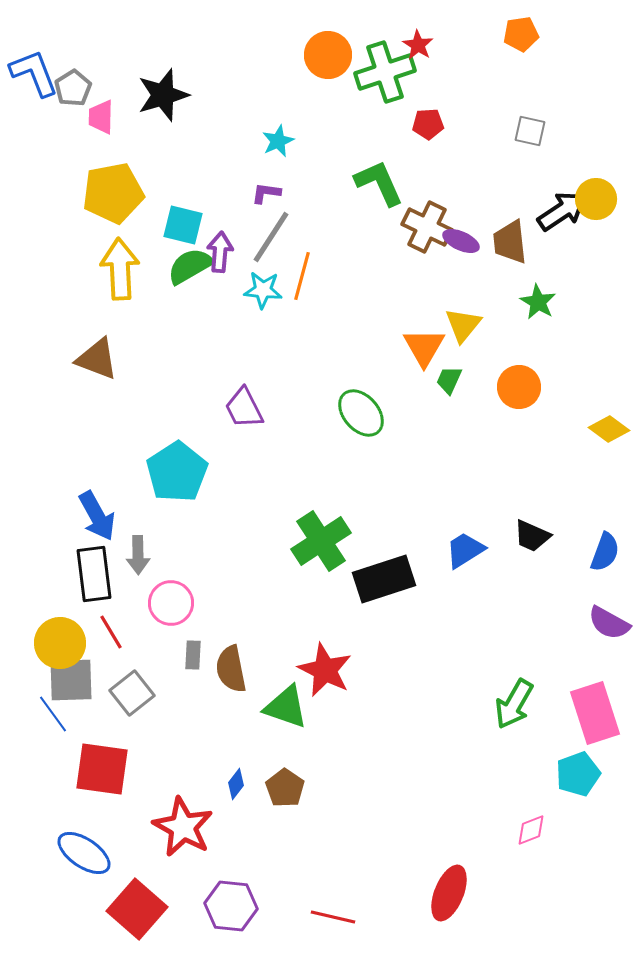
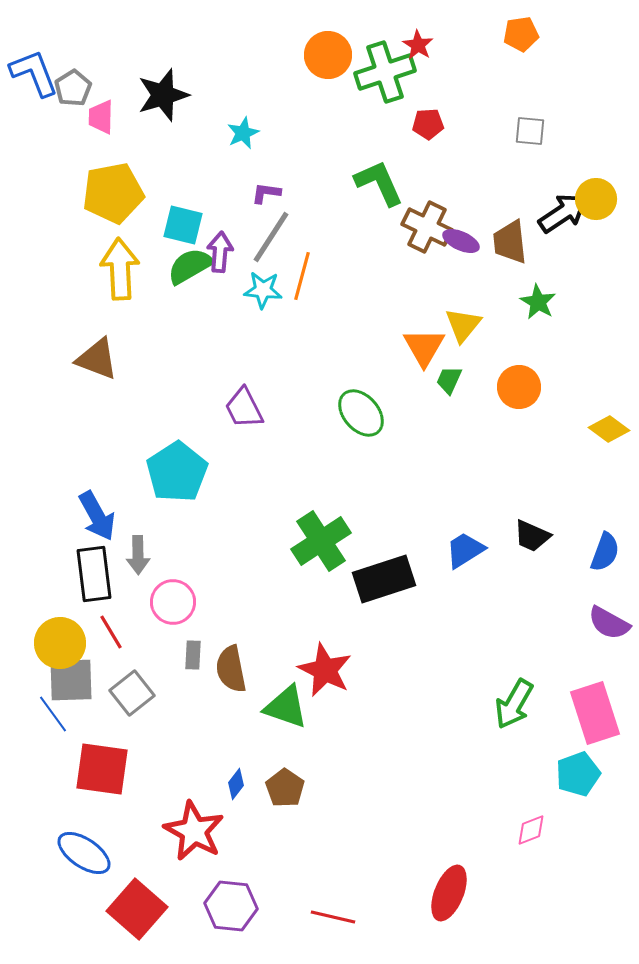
gray square at (530, 131): rotated 8 degrees counterclockwise
cyan star at (278, 141): moved 35 px left, 8 px up
black arrow at (562, 211): moved 1 px right, 2 px down
pink circle at (171, 603): moved 2 px right, 1 px up
red star at (183, 827): moved 11 px right, 4 px down
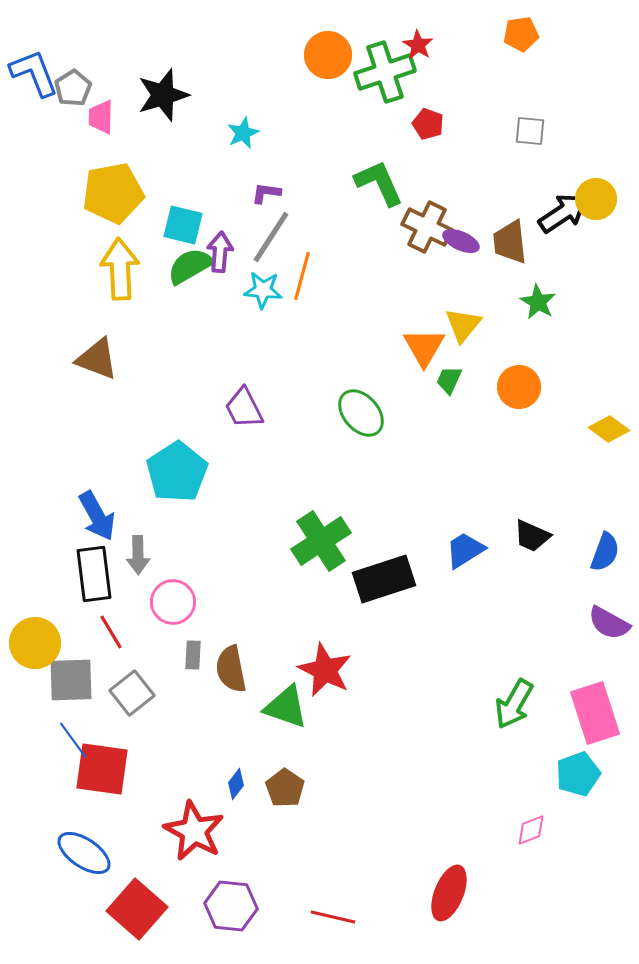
red pentagon at (428, 124): rotated 24 degrees clockwise
yellow circle at (60, 643): moved 25 px left
blue line at (53, 714): moved 20 px right, 26 px down
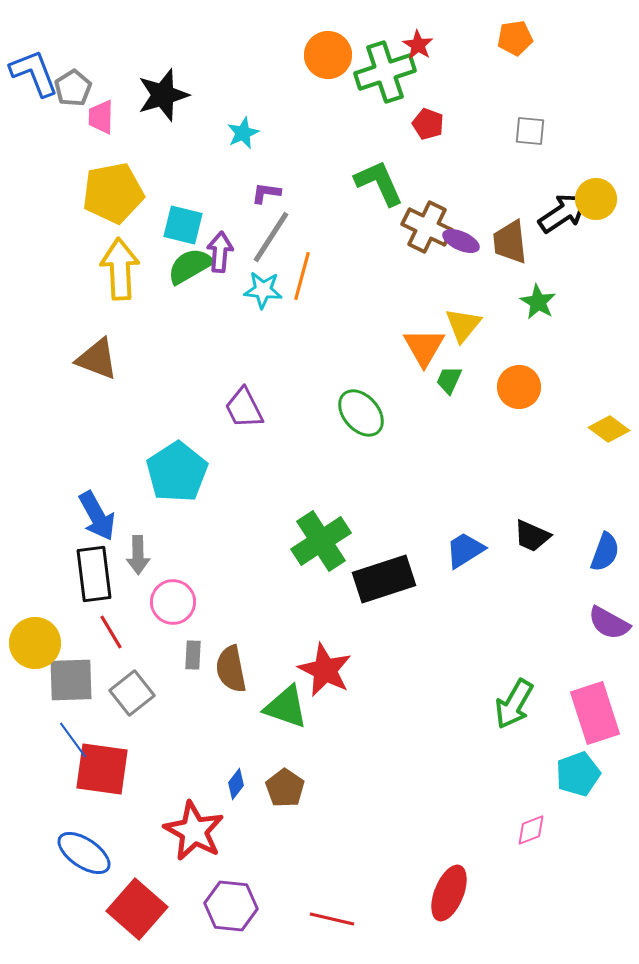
orange pentagon at (521, 34): moved 6 px left, 4 px down
red line at (333, 917): moved 1 px left, 2 px down
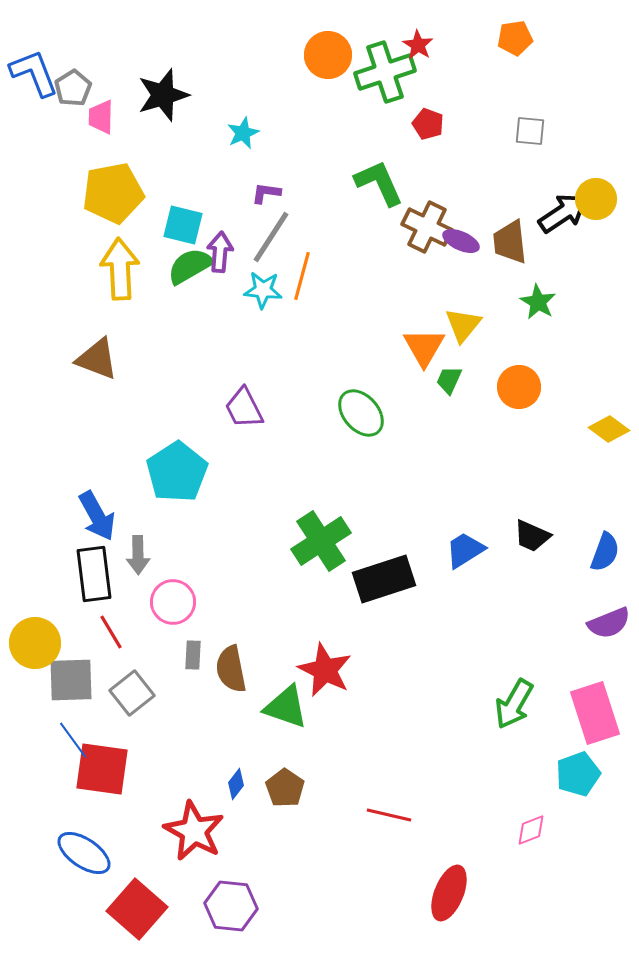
purple semicircle at (609, 623): rotated 51 degrees counterclockwise
red line at (332, 919): moved 57 px right, 104 px up
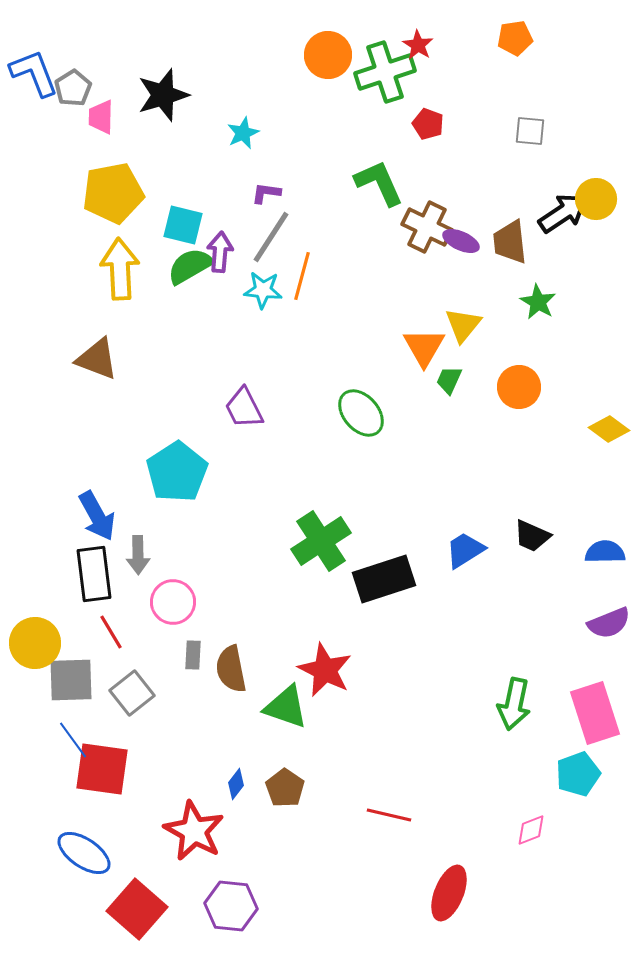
blue semicircle at (605, 552): rotated 111 degrees counterclockwise
green arrow at (514, 704): rotated 18 degrees counterclockwise
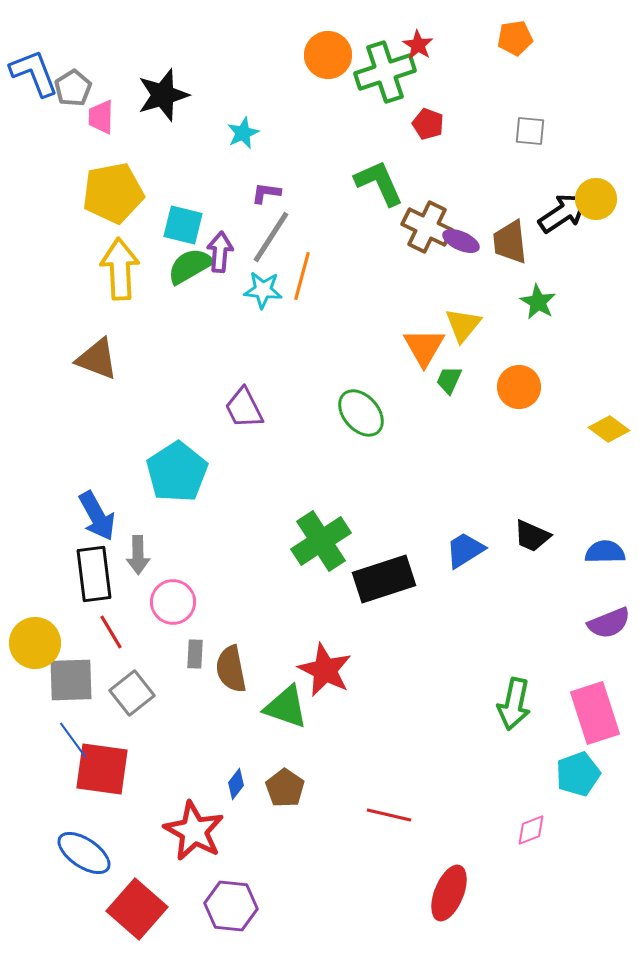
gray rectangle at (193, 655): moved 2 px right, 1 px up
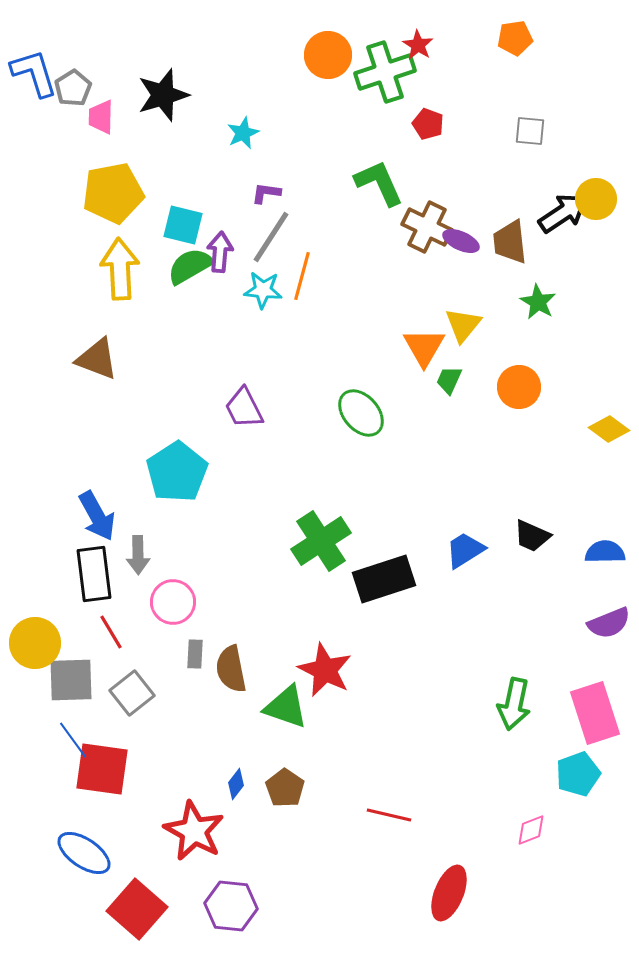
blue L-shape at (34, 73): rotated 4 degrees clockwise
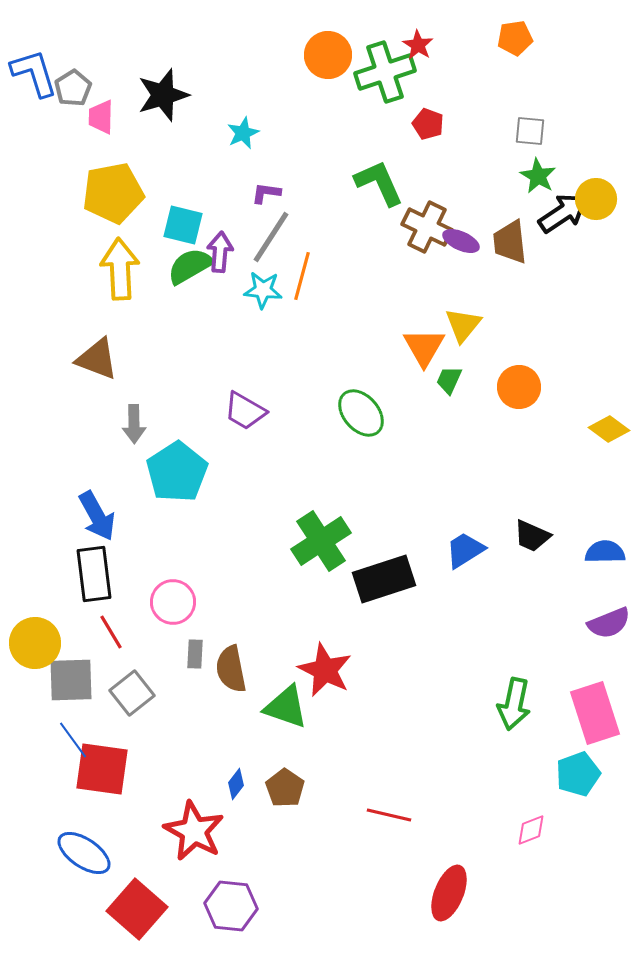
green star at (538, 302): moved 126 px up
purple trapezoid at (244, 408): moved 1 px right, 3 px down; rotated 33 degrees counterclockwise
gray arrow at (138, 555): moved 4 px left, 131 px up
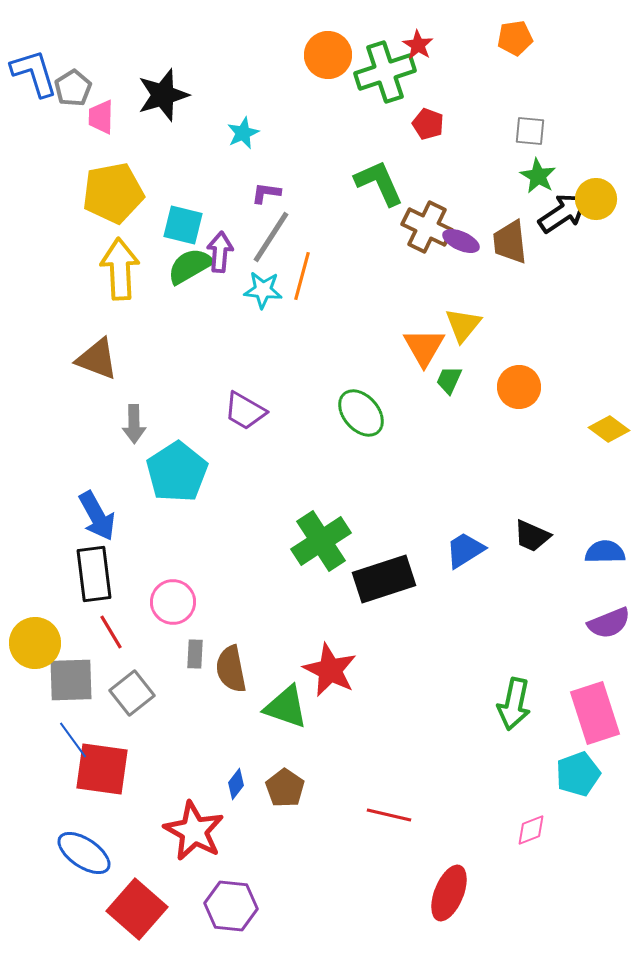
red star at (325, 670): moved 5 px right
